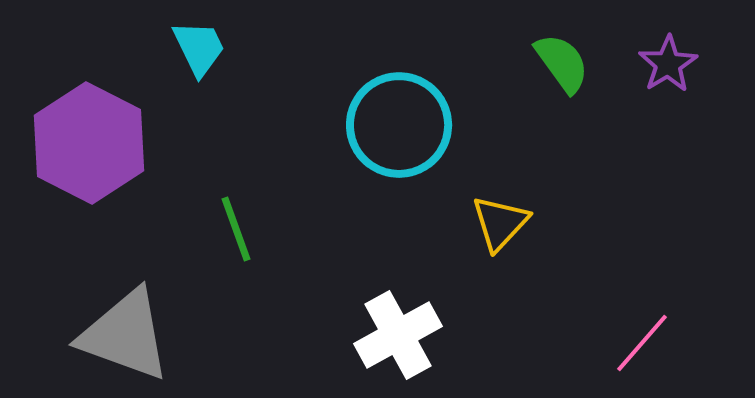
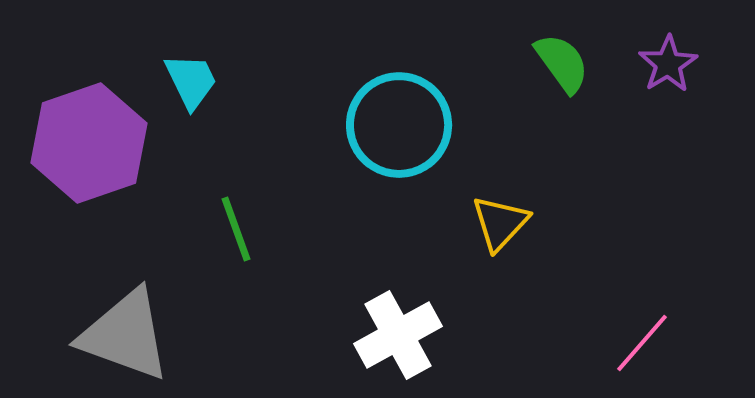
cyan trapezoid: moved 8 px left, 33 px down
purple hexagon: rotated 14 degrees clockwise
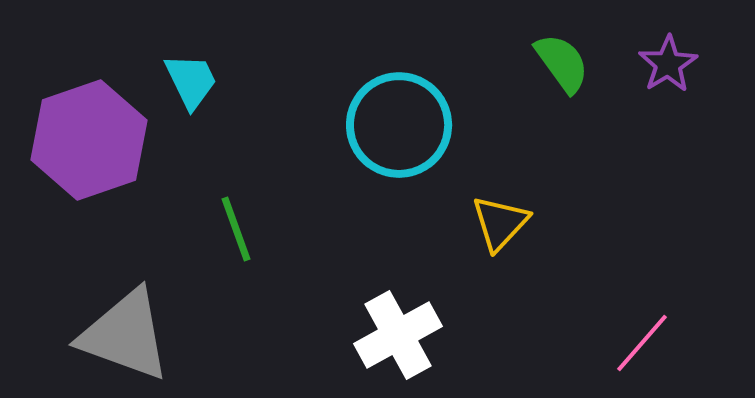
purple hexagon: moved 3 px up
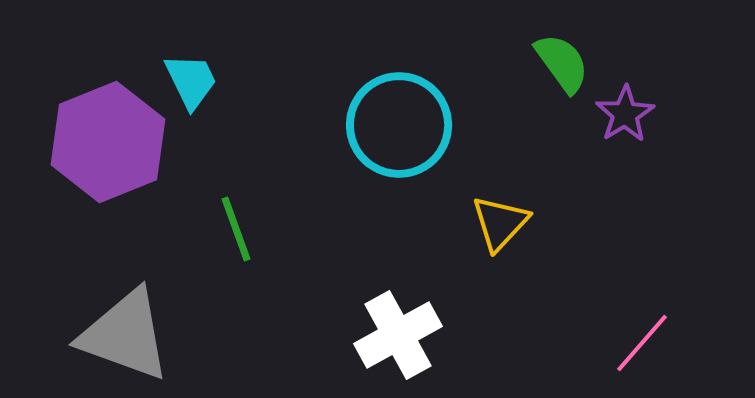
purple star: moved 43 px left, 50 px down
purple hexagon: moved 19 px right, 2 px down; rotated 3 degrees counterclockwise
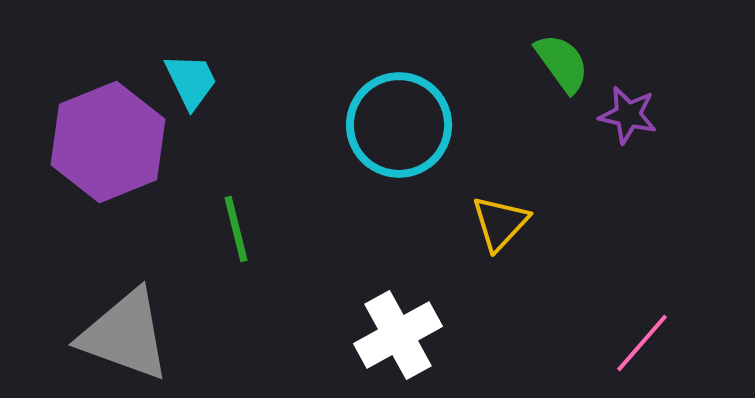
purple star: moved 3 px right, 1 px down; rotated 28 degrees counterclockwise
green line: rotated 6 degrees clockwise
